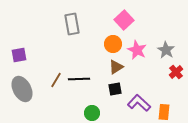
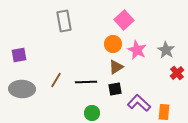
gray rectangle: moved 8 px left, 3 px up
red cross: moved 1 px right, 1 px down
black line: moved 7 px right, 3 px down
gray ellipse: rotated 60 degrees counterclockwise
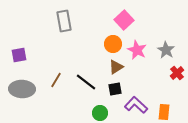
black line: rotated 40 degrees clockwise
purple L-shape: moved 3 px left, 2 px down
green circle: moved 8 px right
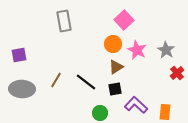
orange rectangle: moved 1 px right
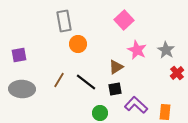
orange circle: moved 35 px left
brown line: moved 3 px right
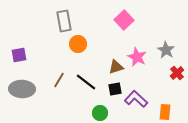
pink star: moved 7 px down
brown triangle: rotated 14 degrees clockwise
purple L-shape: moved 6 px up
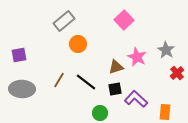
gray rectangle: rotated 60 degrees clockwise
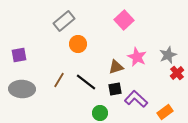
gray star: moved 2 px right, 5 px down; rotated 18 degrees clockwise
orange rectangle: rotated 49 degrees clockwise
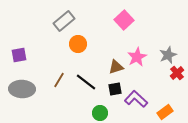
pink star: rotated 18 degrees clockwise
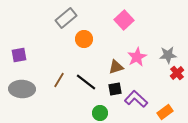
gray rectangle: moved 2 px right, 3 px up
orange circle: moved 6 px right, 5 px up
gray star: rotated 18 degrees clockwise
